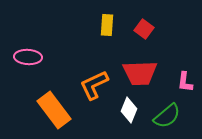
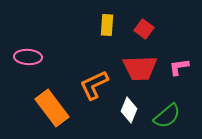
red trapezoid: moved 5 px up
pink L-shape: moved 6 px left, 15 px up; rotated 75 degrees clockwise
orange rectangle: moved 2 px left, 2 px up
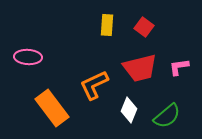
red square: moved 2 px up
red trapezoid: rotated 12 degrees counterclockwise
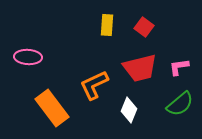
green semicircle: moved 13 px right, 12 px up
